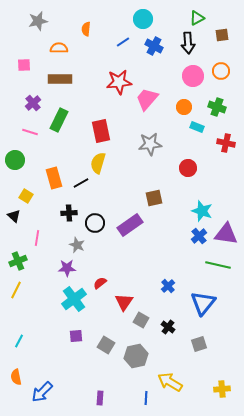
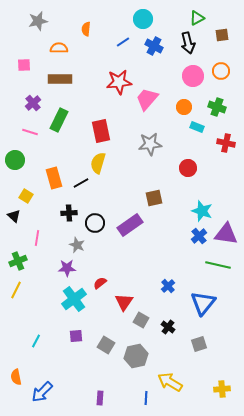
black arrow at (188, 43): rotated 10 degrees counterclockwise
cyan line at (19, 341): moved 17 px right
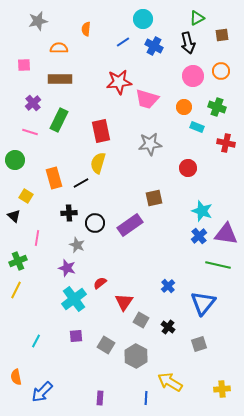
pink trapezoid at (147, 99): rotated 115 degrees counterclockwise
purple star at (67, 268): rotated 18 degrees clockwise
gray hexagon at (136, 356): rotated 20 degrees counterclockwise
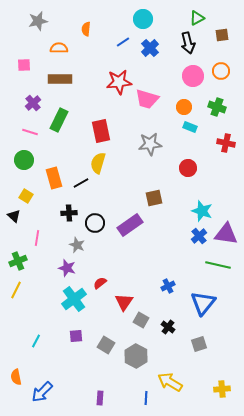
blue cross at (154, 46): moved 4 px left, 2 px down; rotated 18 degrees clockwise
cyan rectangle at (197, 127): moved 7 px left
green circle at (15, 160): moved 9 px right
blue cross at (168, 286): rotated 16 degrees clockwise
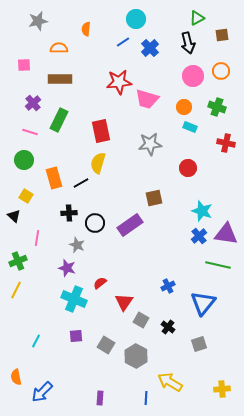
cyan circle at (143, 19): moved 7 px left
cyan cross at (74, 299): rotated 30 degrees counterclockwise
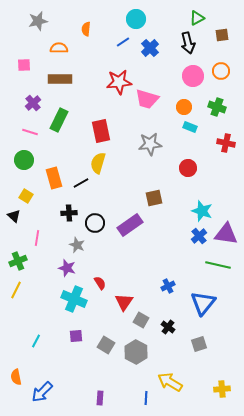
red semicircle at (100, 283): rotated 96 degrees clockwise
gray hexagon at (136, 356): moved 4 px up
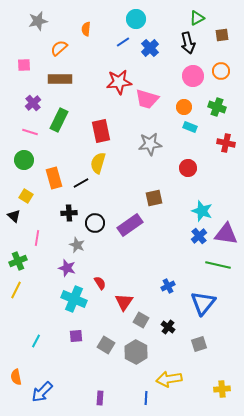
orange semicircle at (59, 48): rotated 42 degrees counterclockwise
yellow arrow at (170, 382): moved 1 px left, 3 px up; rotated 40 degrees counterclockwise
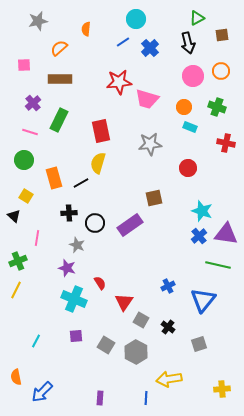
blue triangle at (203, 303): moved 3 px up
